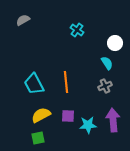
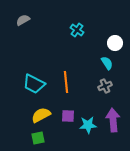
cyan trapezoid: rotated 35 degrees counterclockwise
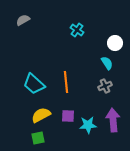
cyan trapezoid: rotated 15 degrees clockwise
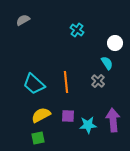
gray cross: moved 7 px left, 5 px up; rotated 24 degrees counterclockwise
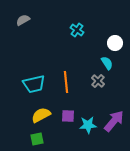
cyan trapezoid: rotated 55 degrees counterclockwise
purple arrow: moved 1 px right, 1 px down; rotated 45 degrees clockwise
green square: moved 1 px left, 1 px down
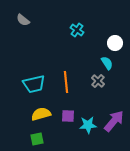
gray semicircle: rotated 112 degrees counterclockwise
yellow semicircle: moved 1 px up; rotated 12 degrees clockwise
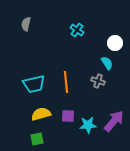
gray semicircle: moved 3 px right, 4 px down; rotated 64 degrees clockwise
gray cross: rotated 24 degrees counterclockwise
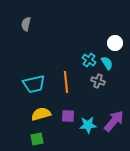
cyan cross: moved 12 px right, 30 px down
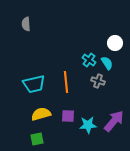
gray semicircle: rotated 16 degrees counterclockwise
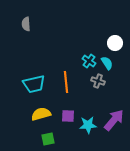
cyan cross: moved 1 px down
purple arrow: moved 1 px up
green square: moved 11 px right
